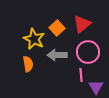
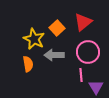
red triangle: moved 1 px right, 2 px up
gray arrow: moved 3 px left
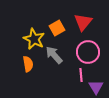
red triangle: rotated 12 degrees counterclockwise
orange square: rotated 14 degrees clockwise
gray arrow: rotated 48 degrees clockwise
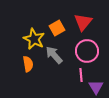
pink circle: moved 1 px left, 1 px up
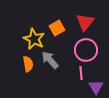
red triangle: moved 2 px right
pink circle: moved 1 px left, 1 px up
gray arrow: moved 4 px left, 5 px down
pink line: moved 2 px up
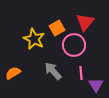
pink circle: moved 12 px left, 5 px up
gray arrow: moved 3 px right, 11 px down
orange semicircle: moved 15 px left, 9 px down; rotated 112 degrees counterclockwise
purple triangle: moved 2 px up
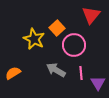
red triangle: moved 6 px right, 7 px up
orange square: rotated 14 degrees counterclockwise
gray arrow: moved 3 px right, 1 px up; rotated 18 degrees counterclockwise
purple triangle: moved 2 px right, 2 px up
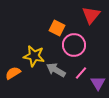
orange square: rotated 21 degrees counterclockwise
yellow star: moved 17 px down; rotated 15 degrees counterclockwise
pink line: rotated 48 degrees clockwise
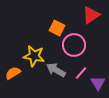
red triangle: rotated 18 degrees clockwise
